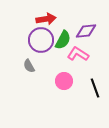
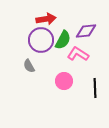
black line: rotated 18 degrees clockwise
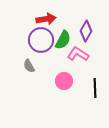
purple diamond: rotated 55 degrees counterclockwise
